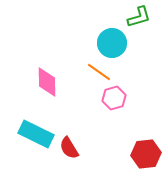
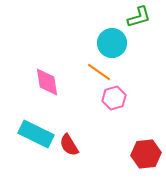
pink diamond: rotated 8 degrees counterclockwise
red semicircle: moved 3 px up
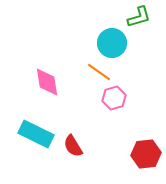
red semicircle: moved 4 px right, 1 px down
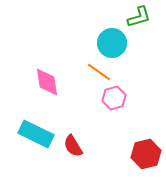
red hexagon: rotated 8 degrees counterclockwise
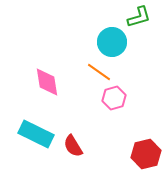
cyan circle: moved 1 px up
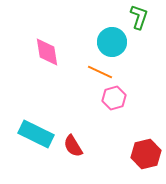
green L-shape: rotated 55 degrees counterclockwise
orange line: moved 1 px right; rotated 10 degrees counterclockwise
pink diamond: moved 30 px up
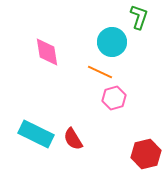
red semicircle: moved 7 px up
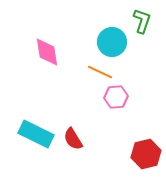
green L-shape: moved 3 px right, 4 px down
pink hexagon: moved 2 px right, 1 px up; rotated 10 degrees clockwise
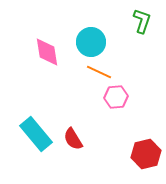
cyan circle: moved 21 px left
orange line: moved 1 px left
cyan rectangle: rotated 24 degrees clockwise
